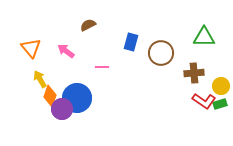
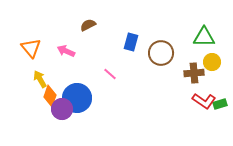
pink arrow: rotated 12 degrees counterclockwise
pink line: moved 8 px right, 7 px down; rotated 40 degrees clockwise
yellow circle: moved 9 px left, 24 px up
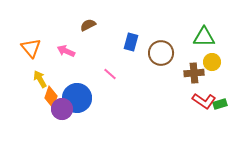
orange diamond: moved 1 px right, 1 px down
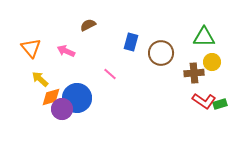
yellow arrow: rotated 18 degrees counterclockwise
orange diamond: rotated 55 degrees clockwise
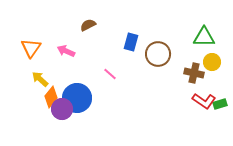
orange triangle: rotated 15 degrees clockwise
brown circle: moved 3 px left, 1 px down
brown cross: rotated 18 degrees clockwise
orange diamond: rotated 35 degrees counterclockwise
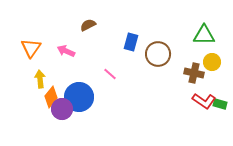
green triangle: moved 2 px up
yellow arrow: rotated 42 degrees clockwise
blue circle: moved 2 px right, 1 px up
green rectangle: rotated 32 degrees clockwise
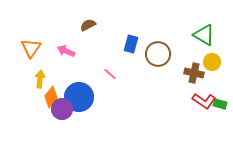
green triangle: rotated 30 degrees clockwise
blue rectangle: moved 2 px down
yellow arrow: rotated 12 degrees clockwise
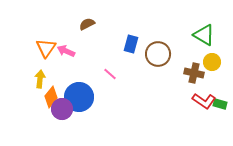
brown semicircle: moved 1 px left, 1 px up
orange triangle: moved 15 px right
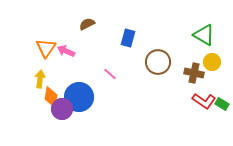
blue rectangle: moved 3 px left, 6 px up
brown circle: moved 8 px down
orange diamond: rotated 30 degrees counterclockwise
green rectangle: moved 2 px right; rotated 16 degrees clockwise
